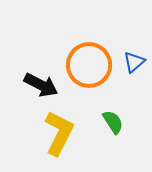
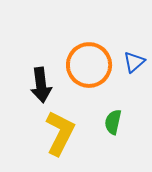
black arrow: rotated 56 degrees clockwise
green semicircle: rotated 135 degrees counterclockwise
yellow L-shape: moved 1 px right
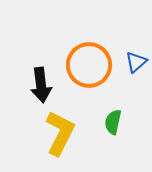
blue triangle: moved 2 px right
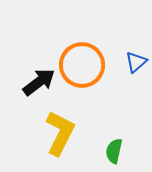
orange circle: moved 7 px left
black arrow: moved 2 px left, 3 px up; rotated 120 degrees counterclockwise
green semicircle: moved 1 px right, 29 px down
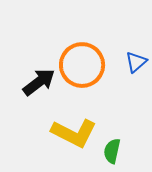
yellow L-shape: moved 14 px right; rotated 90 degrees clockwise
green semicircle: moved 2 px left
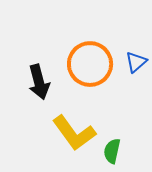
orange circle: moved 8 px right, 1 px up
black arrow: rotated 112 degrees clockwise
yellow L-shape: rotated 27 degrees clockwise
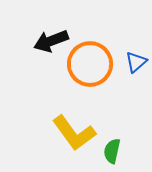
black arrow: moved 12 px right, 41 px up; rotated 84 degrees clockwise
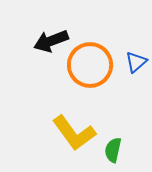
orange circle: moved 1 px down
green semicircle: moved 1 px right, 1 px up
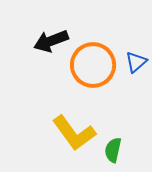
orange circle: moved 3 px right
